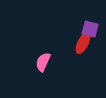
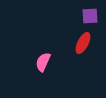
purple square: moved 13 px up; rotated 18 degrees counterclockwise
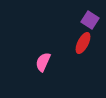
purple square: moved 4 px down; rotated 36 degrees clockwise
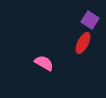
pink semicircle: moved 1 px right, 1 px down; rotated 96 degrees clockwise
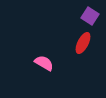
purple square: moved 4 px up
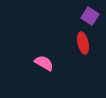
red ellipse: rotated 40 degrees counterclockwise
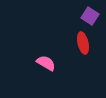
pink semicircle: moved 2 px right
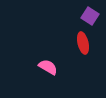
pink semicircle: moved 2 px right, 4 px down
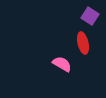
pink semicircle: moved 14 px right, 3 px up
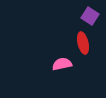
pink semicircle: rotated 42 degrees counterclockwise
